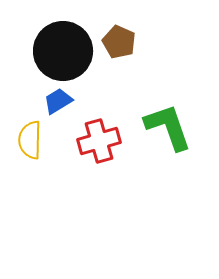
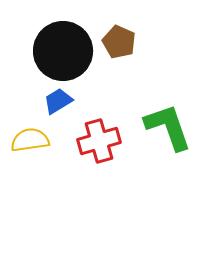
yellow semicircle: rotated 81 degrees clockwise
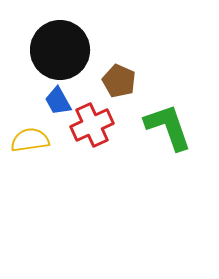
brown pentagon: moved 39 px down
black circle: moved 3 px left, 1 px up
blue trapezoid: rotated 88 degrees counterclockwise
red cross: moved 7 px left, 16 px up; rotated 9 degrees counterclockwise
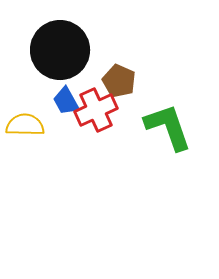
blue trapezoid: moved 8 px right
red cross: moved 4 px right, 15 px up
yellow semicircle: moved 5 px left, 15 px up; rotated 9 degrees clockwise
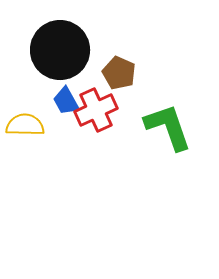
brown pentagon: moved 8 px up
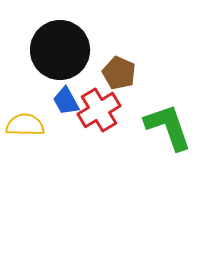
red cross: moved 3 px right; rotated 6 degrees counterclockwise
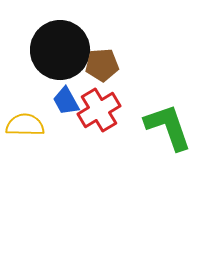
brown pentagon: moved 17 px left, 8 px up; rotated 28 degrees counterclockwise
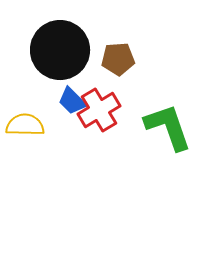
brown pentagon: moved 16 px right, 6 px up
blue trapezoid: moved 6 px right; rotated 16 degrees counterclockwise
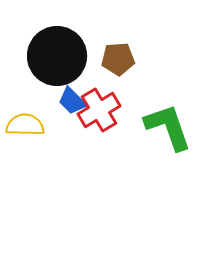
black circle: moved 3 px left, 6 px down
